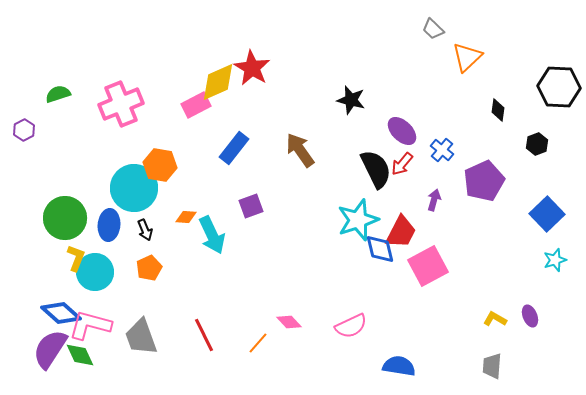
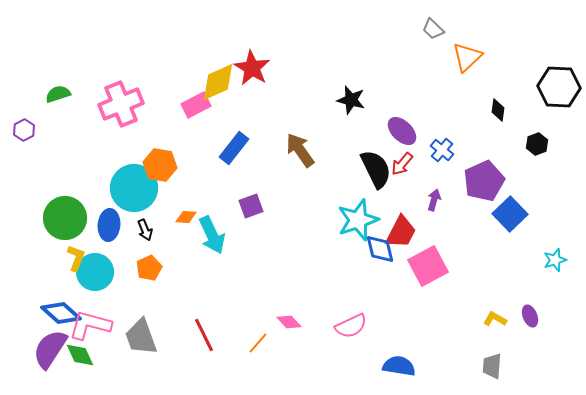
blue square at (547, 214): moved 37 px left
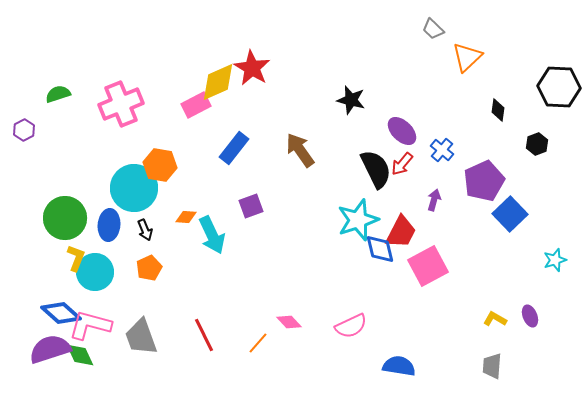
purple semicircle at (50, 349): rotated 39 degrees clockwise
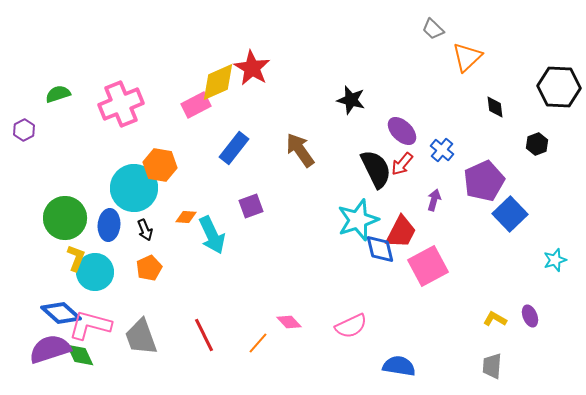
black diamond at (498, 110): moved 3 px left, 3 px up; rotated 15 degrees counterclockwise
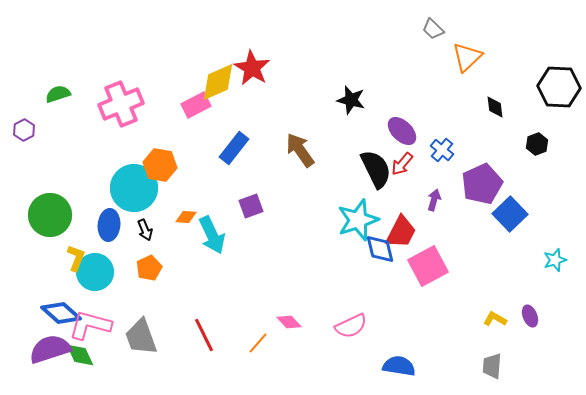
purple pentagon at (484, 181): moved 2 px left, 3 px down
green circle at (65, 218): moved 15 px left, 3 px up
